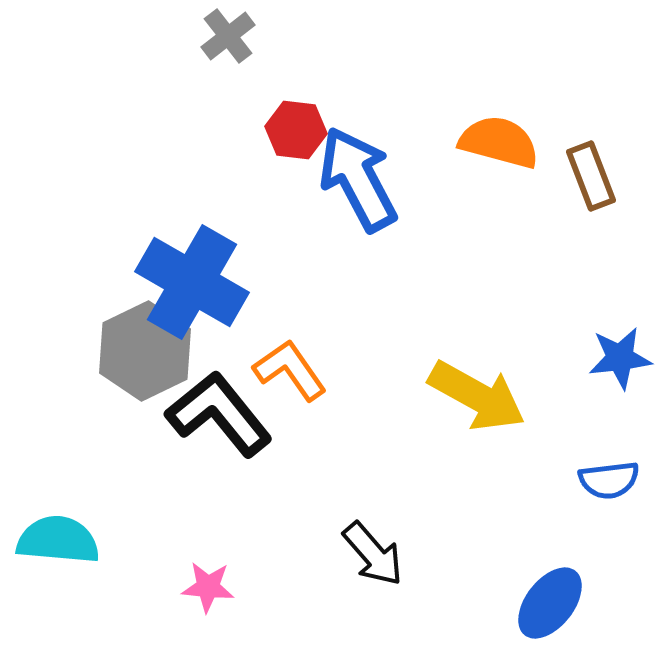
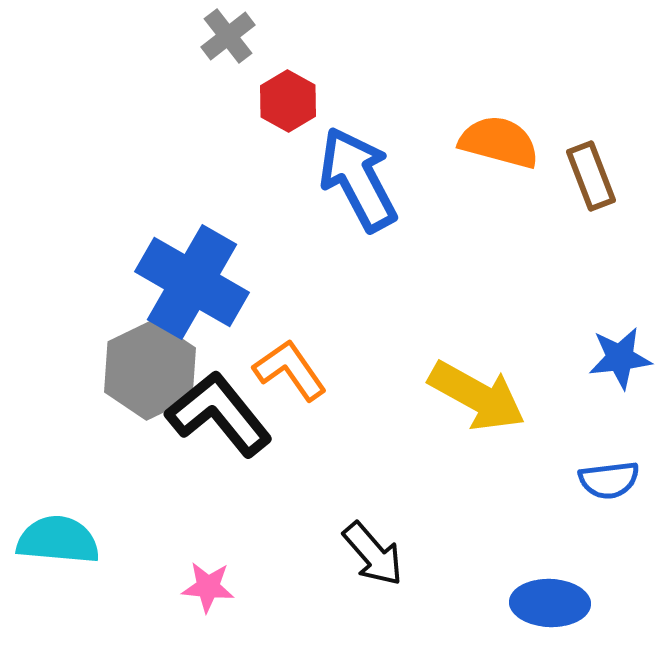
red hexagon: moved 8 px left, 29 px up; rotated 22 degrees clockwise
gray hexagon: moved 5 px right, 19 px down
blue ellipse: rotated 54 degrees clockwise
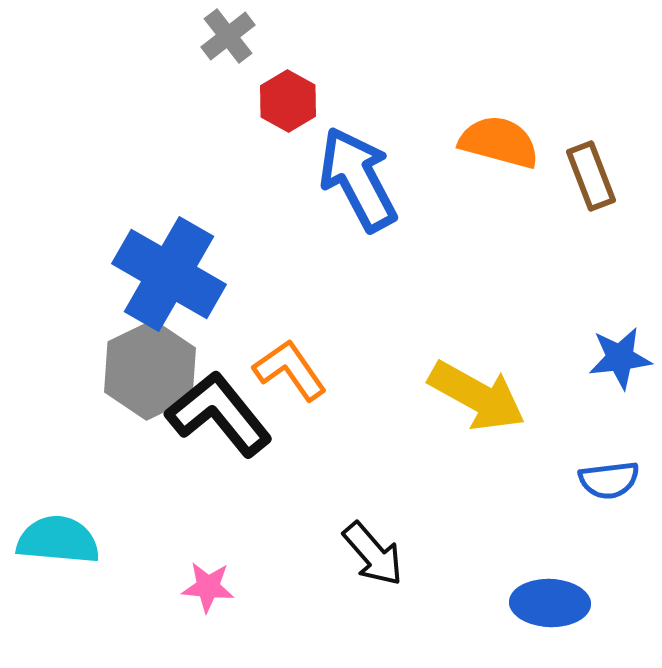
blue cross: moved 23 px left, 8 px up
